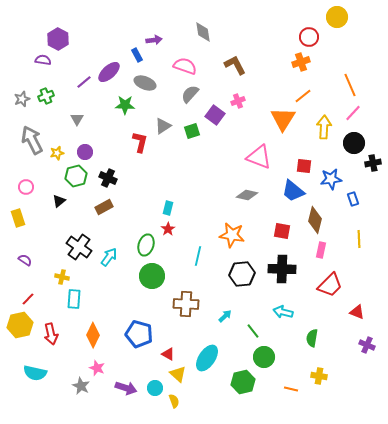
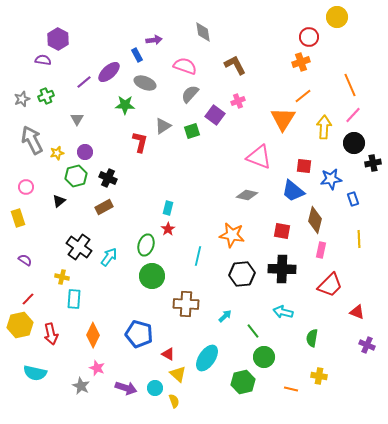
pink line at (353, 113): moved 2 px down
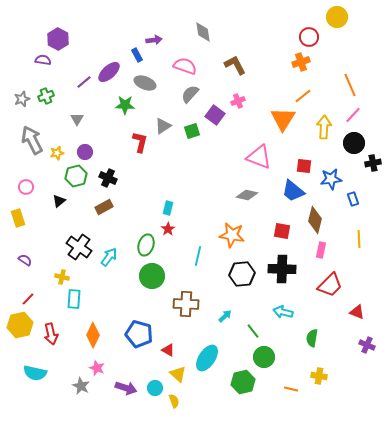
red triangle at (168, 354): moved 4 px up
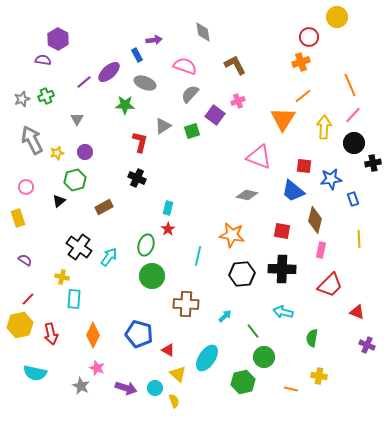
green hexagon at (76, 176): moved 1 px left, 4 px down
black cross at (108, 178): moved 29 px right
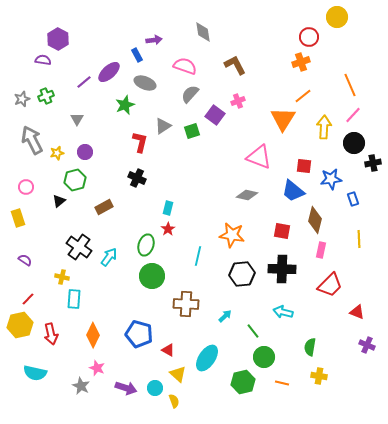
green star at (125, 105): rotated 24 degrees counterclockwise
green semicircle at (312, 338): moved 2 px left, 9 px down
orange line at (291, 389): moved 9 px left, 6 px up
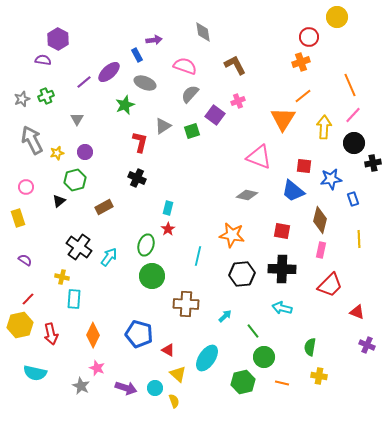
brown diamond at (315, 220): moved 5 px right
cyan arrow at (283, 312): moved 1 px left, 4 px up
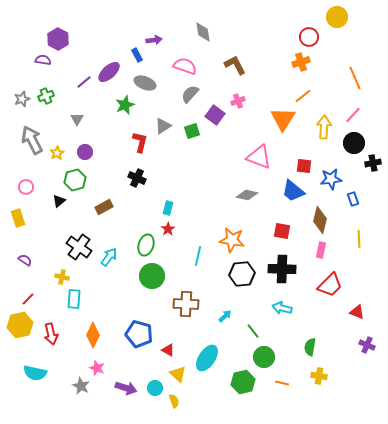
orange line at (350, 85): moved 5 px right, 7 px up
yellow star at (57, 153): rotated 16 degrees counterclockwise
orange star at (232, 235): moved 5 px down
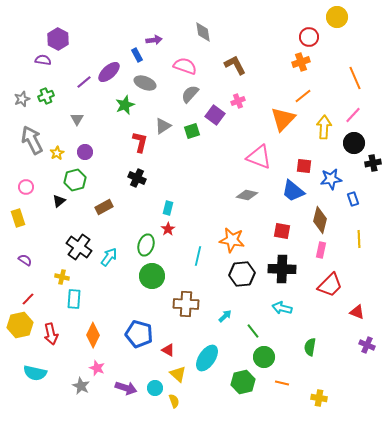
orange triangle at (283, 119): rotated 12 degrees clockwise
yellow cross at (319, 376): moved 22 px down
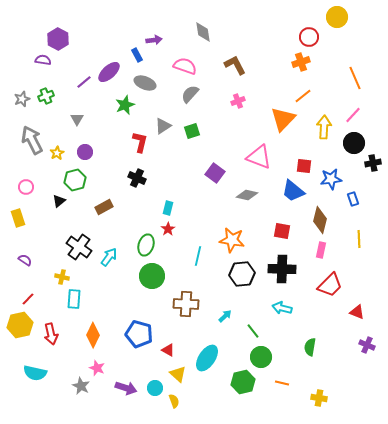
purple square at (215, 115): moved 58 px down
green circle at (264, 357): moved 3 px left
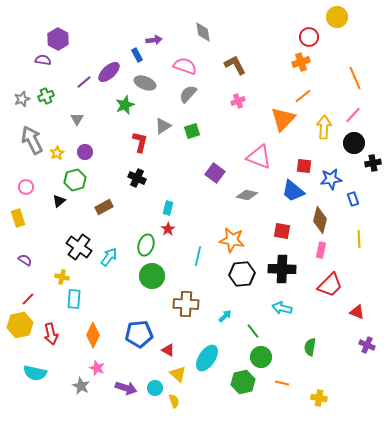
gray semicircle at (190, 94): moved 2 px left
blue pentagon at (139, 334): rotated 20 degrees counterclockwise
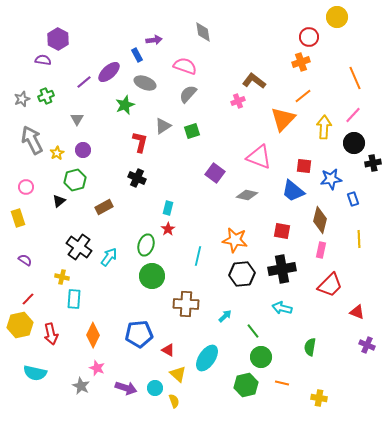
brown L-shape at (235, 65): moved 19 px right, 16 px down; rotated 25 degrees counterclockwise
purple circle at (85, 152): moved 2 px left, 2 px up
orange star at (232, 240): moved 3 px right
black cross at (282, 269): rotated 12 degrees counterclockwise
green hexagon at (243, 382): moved 3 px right, 3 px down
